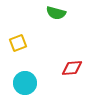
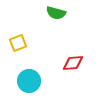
red diamond: moved 1 px right, 5 px up
cyan circle: moved 4 px right, 2 px up
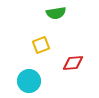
green semicircle: rotated 24 degrees counterclockwise
yellow square: moved 23 px right, 2 px down
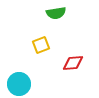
cyan circle: moved 10 px left, 3 px down
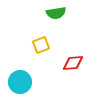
cyan circle: moved 1 px right, 2 px up
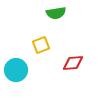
cyan circle: moved 4 px left, 12 px up
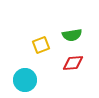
green semicircle: moved 16 px right, 22 px down
cyan circle: moved 9 px right, 10 px down
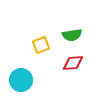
cyan circle: moved 4 px left
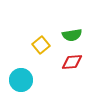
yellow square: rotated 18 degrees counterclockwise
red diamond: moved 1 px left, 1 px up
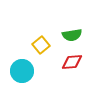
cyan circle: moved 1 px right, 9 px up
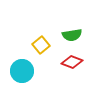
red diamond: rotated 25 degrees clockwise
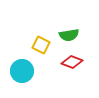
green semicircle: moved 3 px left
yellow square: rotated 24 degrees counterclockwise
